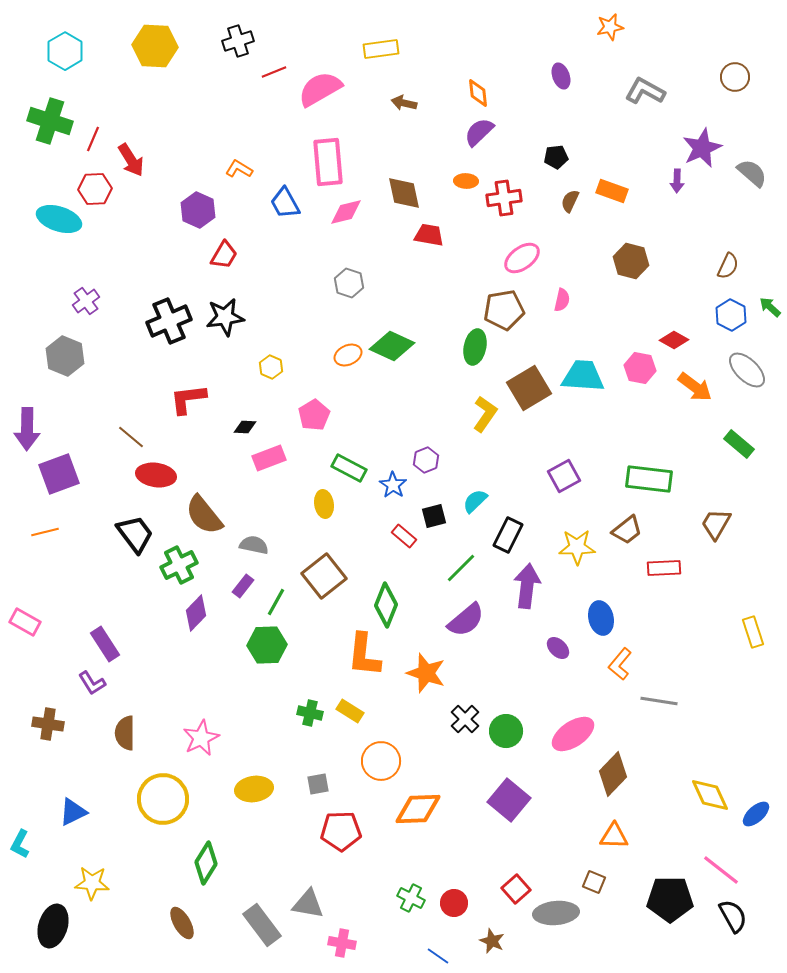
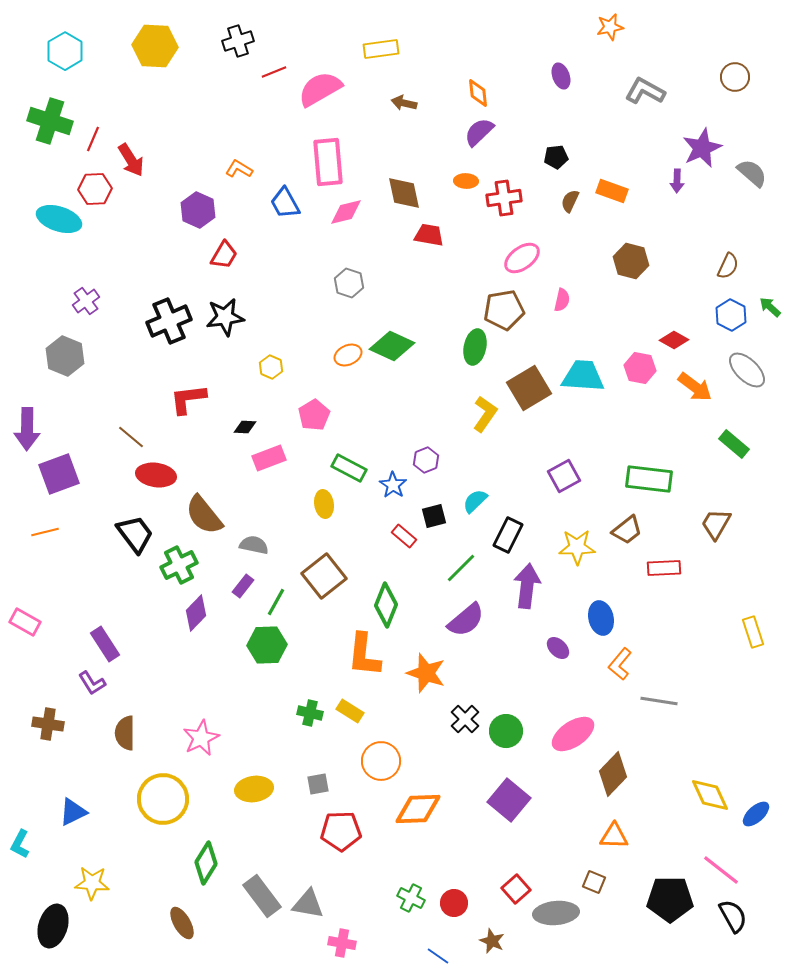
green rectangle at (739, 444): moved 5 px left
gray rectangle at (262, 925): moved 29 px up
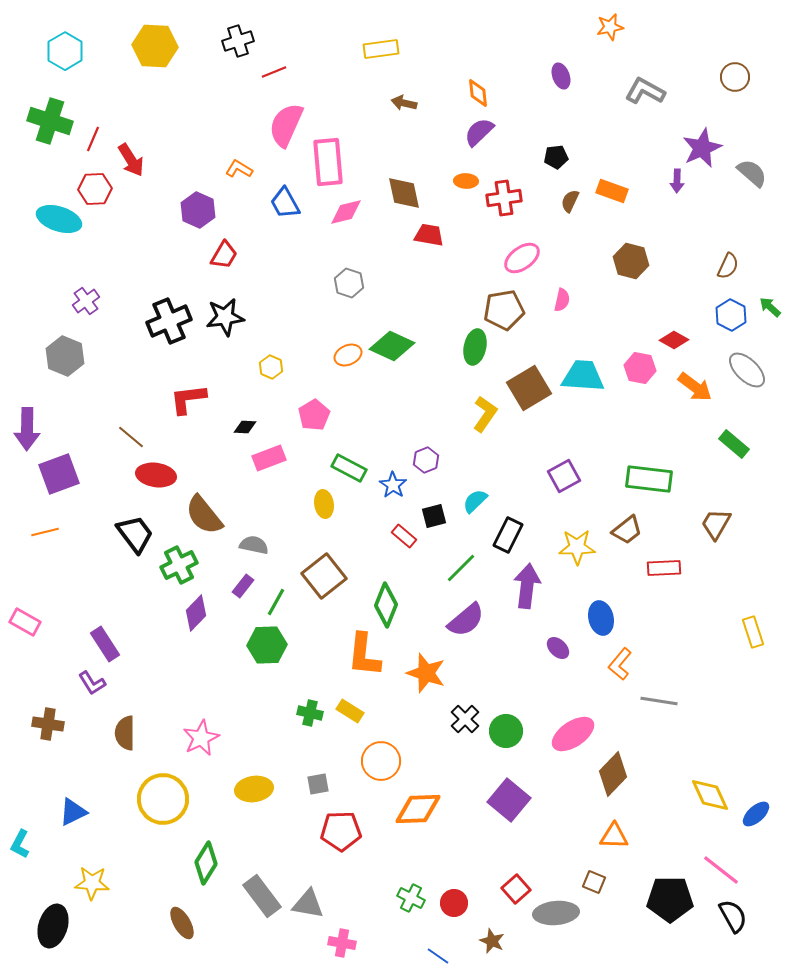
pink semicircle at (320, 89): moved 34 px left, 36 px down; rotated 36 degrees counterclockwise
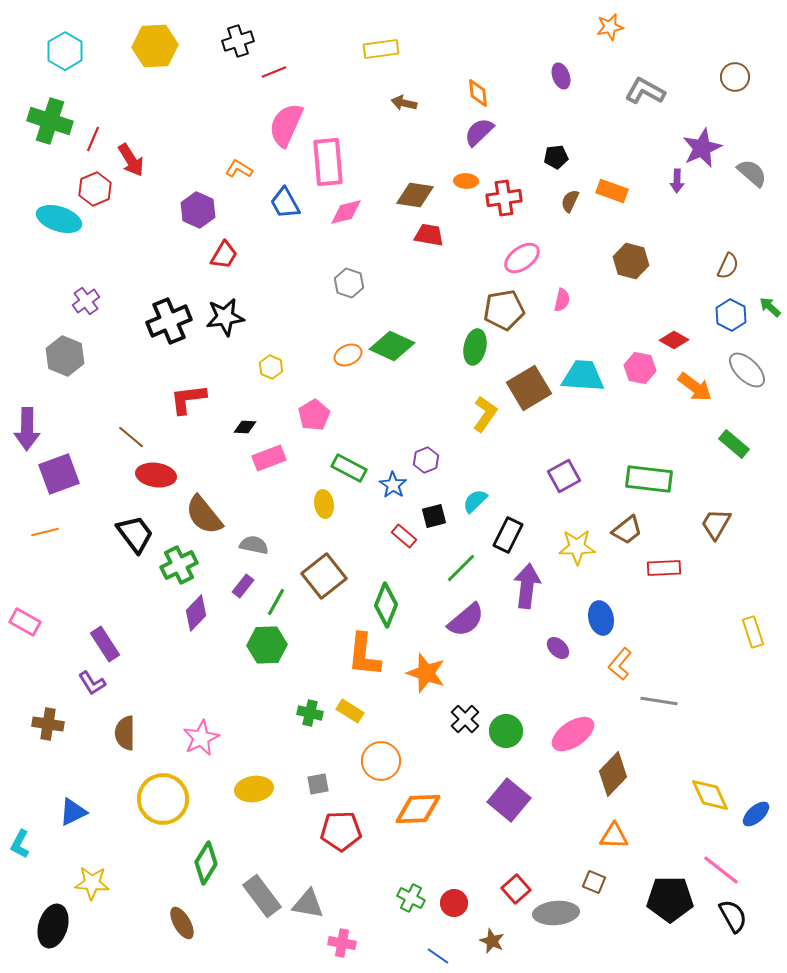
yellow hexagon at (155, 46): rotated 6 degrees counterclockwise
red hexagon at (95, 189): rotated 20 degrees counterclockwise
brown diamond at (404, 193): moved 11 px right, 2 px down; rotated 69 degrees counterclockwise
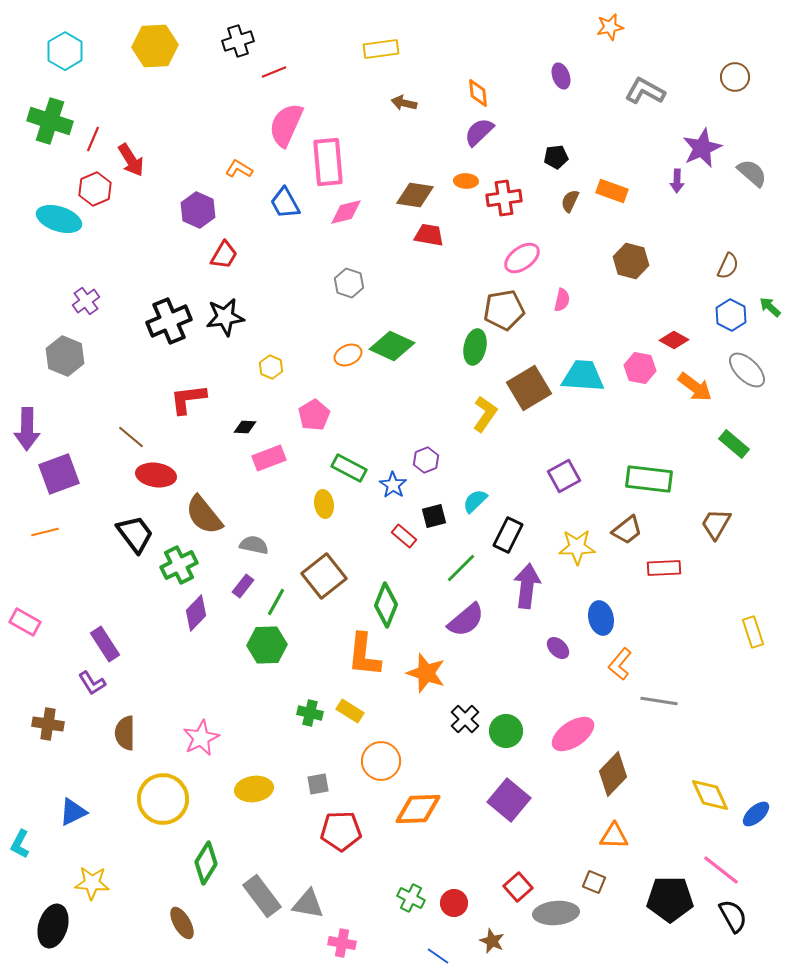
red square at (516, 889): moved 2 px right, 2 px up
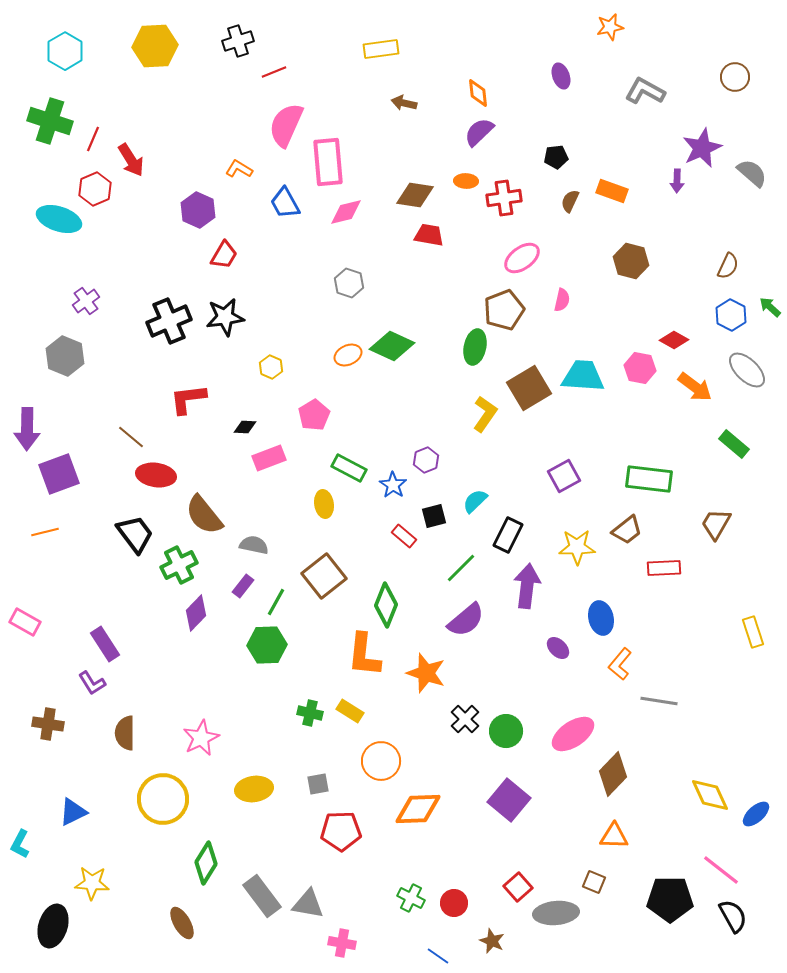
brown pentagon at (504, 310): rotated 12 degrees counterclockwise
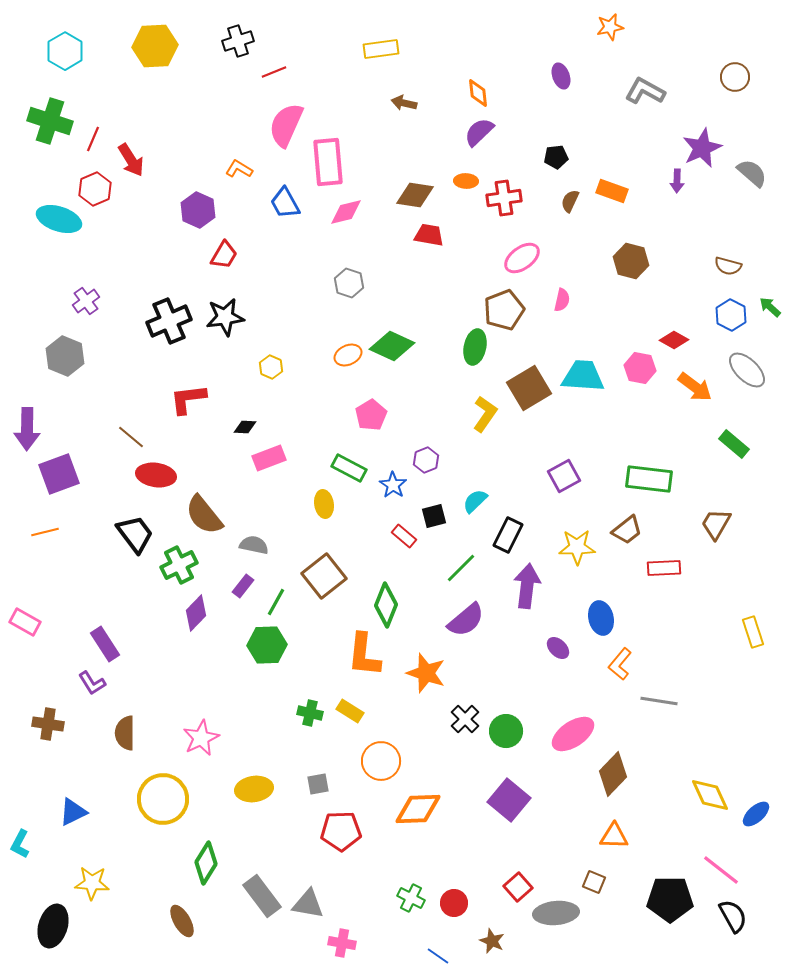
brown semicircle at (728, 266): rotated 80 degrees clockwise
pink pentagon at (314, 415): moved 57 px right
brown ellipse at (182, 923): moved 2 px up
